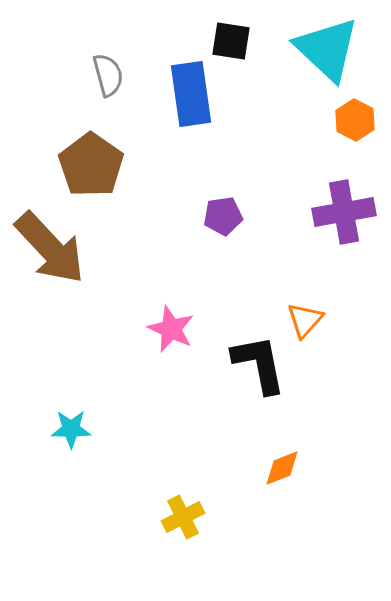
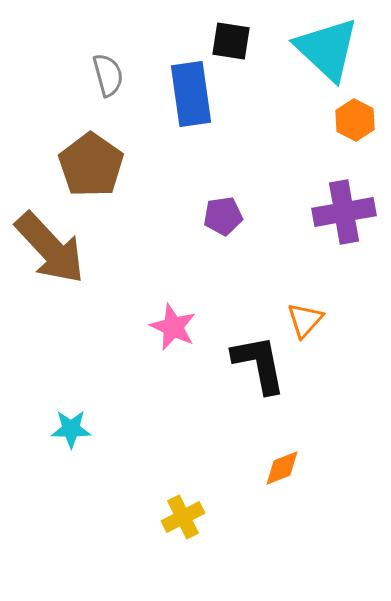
pink star: moved 2 px right, 2 px up
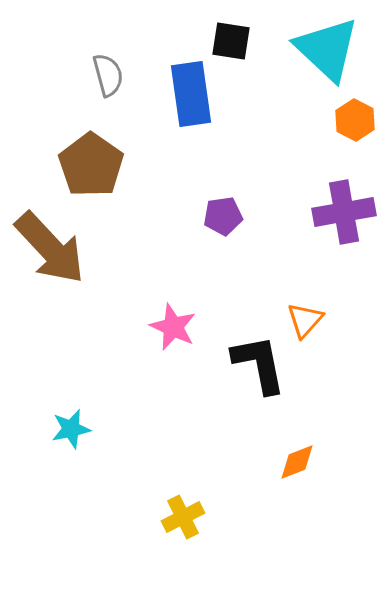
cyan star: rotated 12 degrees counterclockwise
orange diamond: moved 15 px right, 6 px up
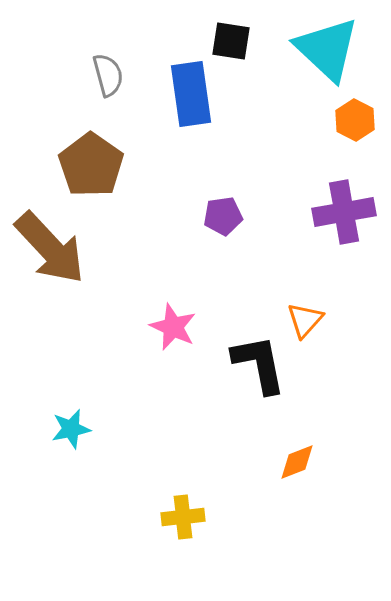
yellow cross: rotated 21 degrees clockwise
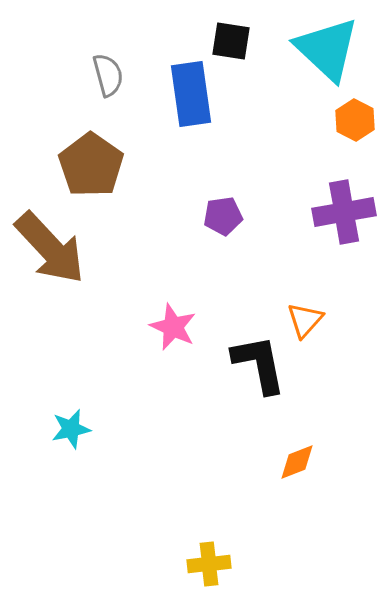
yellow cross: moved 26 px right, 47 px down
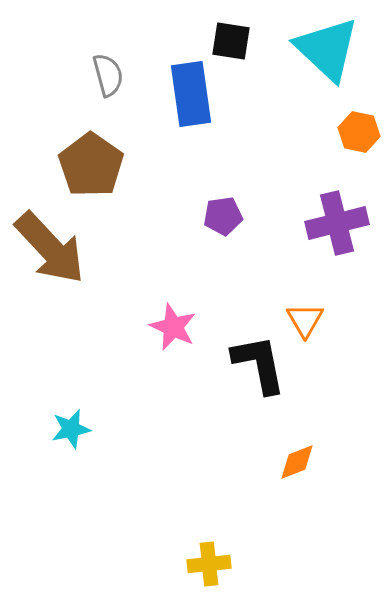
orange hexagon: moved 4 px right, 12 px down; rotated 15 degrees counterclockwise
purple cross: moved 7 px left, 11 px down; rotated 4 degrees counterclockwise
orange triangle: rotated 12 degrees counterclockwise
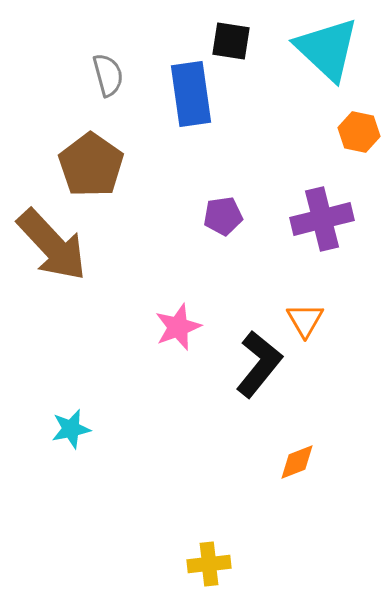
purple cross: moved 15 px left, 4 px up
brown arrow: moved 2 px right, 3 px up
pink star: moved 5 px right; rotated 27 degrees clockwise
black L-shape: rotated 50 degrees clockwise
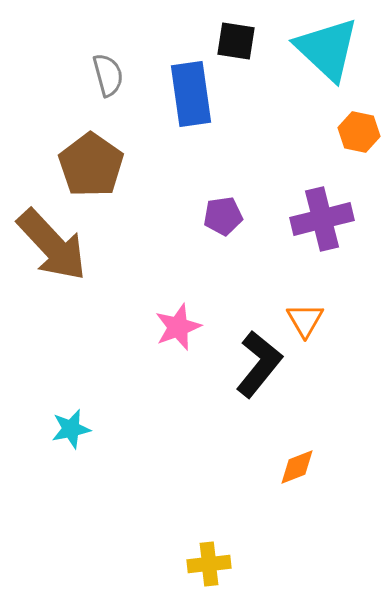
black square: moved 5 px right
orange diamond: moved 5 px down
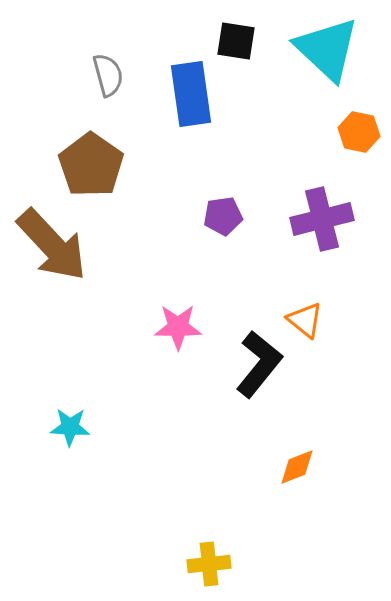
orange triangle: rotated 21 degrees counterclockwise
pink star: rotated 21 degrees clockwise
cyan star: moved 1 px left, 2 px up; rotated 15 degrees clockwise
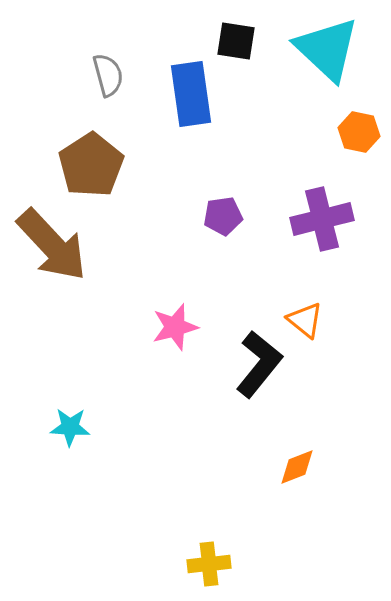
brown pentagon: rotated 4 degrees clockwise
pink star: moved 3 px left; rotated 15 degrees counterclockwise
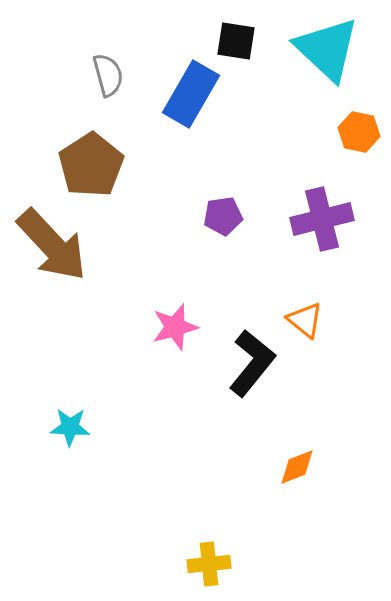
blue rectangle: rotated 38 degrees clockwise
black L-shape: moved 7 px left, 1 px up
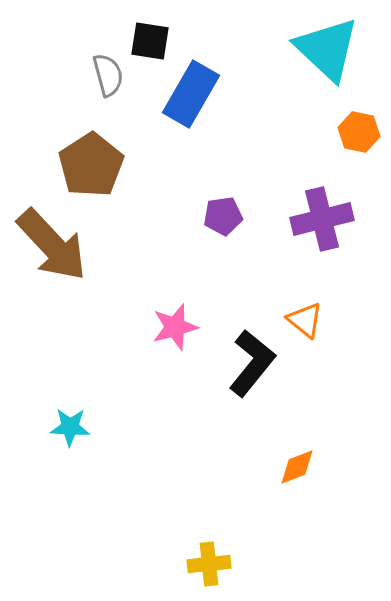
black square: moved 86 px left
